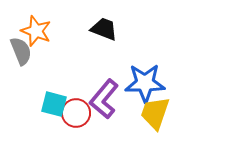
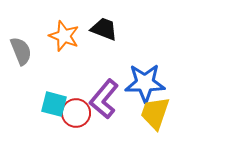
orange star: moved 28 px right, 5 px down
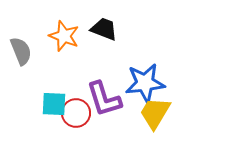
blue star: rotated 6 degrees counterclockwise
purple L-shape: rotated 57 degrees counterclockwise
cyan square: rotated 12 degrees counterclockwise
yellow trapezoid: rotated 12 degrees clockwise
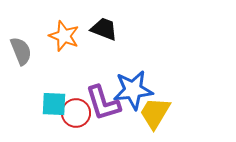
blue star: moved 12 px left, 7 px down
purple L-shape: moved 1 px left, 4 px down
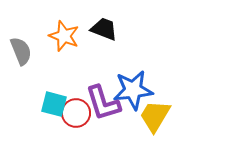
cyan square: rotated 12 degrees clockwise
yellow trapezoid: moved 3 px down
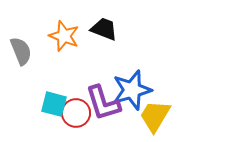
blue star: moved 1 px left; rotated 9 degrees counterclockwise
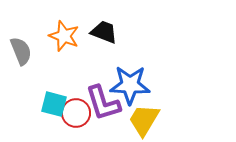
black trapezoid: moved 3 px down
blue star: moved 2 px left, 5 px up; rotated 18 degrees clockwise
yellow trapezoid: moved 11 px left, 4 px down
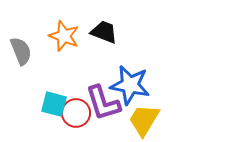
blue star: rotated 9 degrees clockwise
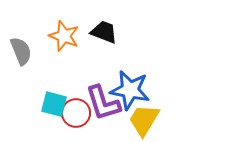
blue star: moved 5 px down
